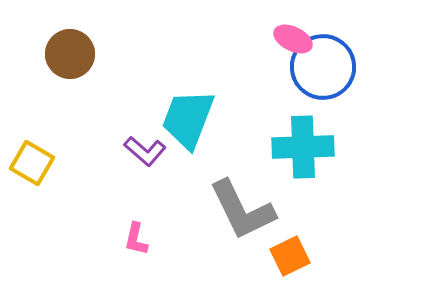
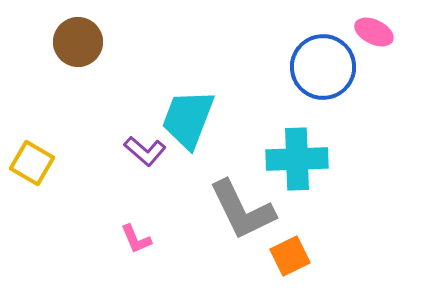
pink ellipse: moved 81 px right, 7 px up
brown circle: moved 8 px right, 12 px up
cyan cross: moved 6 px left, 12 px down
pink L-shape: rotated 36 degrees counterclockwise
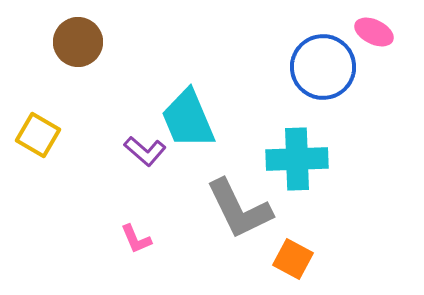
cyan trapezoid: rotated 44 degrees counterclockwise
yellow square: moved 6 px right, 28 px up
gray L-shape: moved 3 px left, 1 px up
orange square: moved 3 px right, 3 px down; rotated 36 degrees counterclockwise
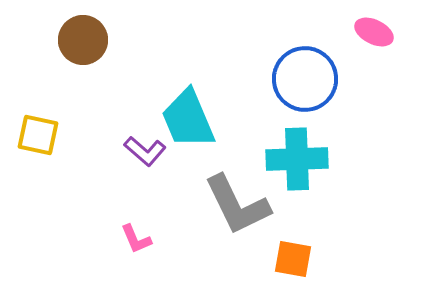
brown circle: moved 5 px right, 2 px up
blue circle: moved 18 px left, 12 px down
yellow square: rotated 18 degrees counterclockwise
gray L-shape: moved 2 px left, 4 px up
orange square: rotated 18 degrees counterclockwise
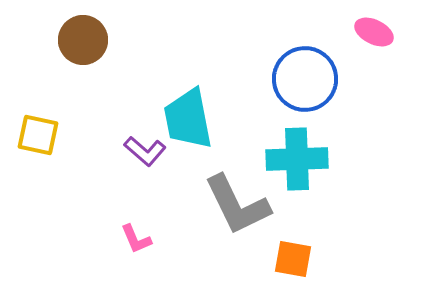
cyan trapezoid: rotated 12 degrees clockwise
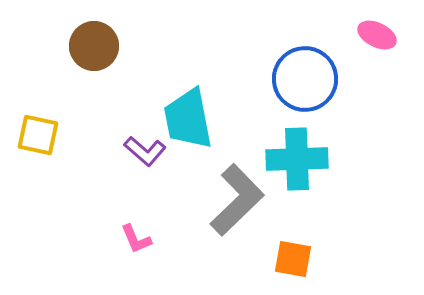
pink ellipse: moved 3 px right, 3 px down
brown circle: moved 11 px right, 6 px down
gray L-shape: moved 5 px up; rotated 108 degrees counterclockwise
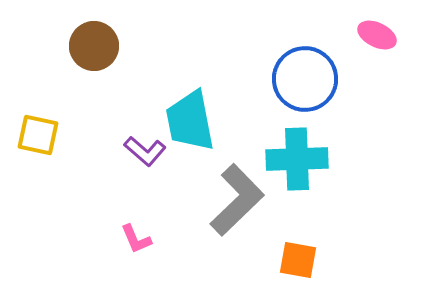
cyan trapezoid: moved 2 px right, 2 px down
orange square: moved 5 px right, 1 px down
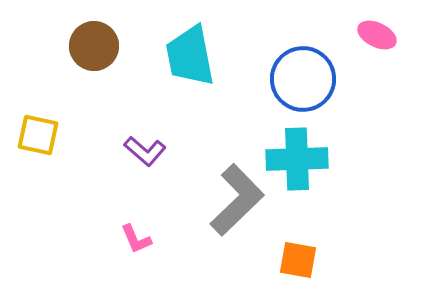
blue circle: moved 2 px left
cyan trapezoid: moved 65 px up
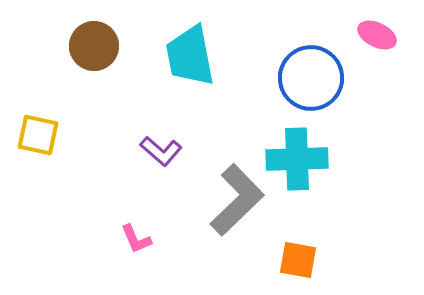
blue circle: moved 8 px right, 1 px up
purple L-shape: moved 16 px right
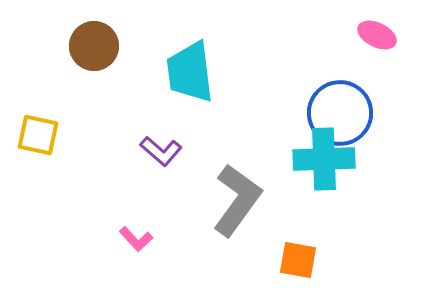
cyan trapezoid: moved 16 px down; rotated 4 degrees clockwise
blue circle: moved 29 px right, 35 px down
cyan cross: moved 27 px right
gray L-shape: rotated 10 degrees counterclockwise
pink L-shape: rotated 20 degrees counterclockwise
